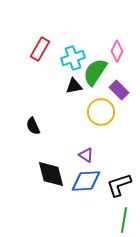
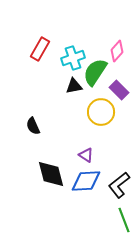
pink diamond: rotated 15 degrees clockwise
black L-shape: rotated 20 degrees counterclockwise
green line: rotated 30 degrees counterclockwise
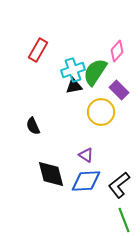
red rectangle: moved 2 px left, 1 px down
cyan cross: moved 12 px down
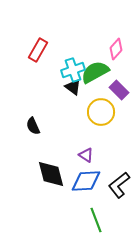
pink diamond: moved 1 px left, 2 px up
green semicircle: rotated 28 degrees clockwise
black triangle: moved 1 px left, 1 px down; rotated 48 degrees clockwise
green line: moved 28 px left
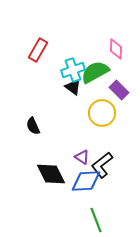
pink diamond: rotated 40 degrees counterclockwise
yellow circle: moved 1 px right, 1 px down
purple triangle: moved 4 px left, 2 px down
black diamond: rotated 12 degrees counterclockwise
black L-shape: moved 17 px left, 20 px up
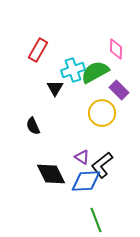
black triangle: moved 18 px left, 1 px down; rotated 24 degrees clockwise
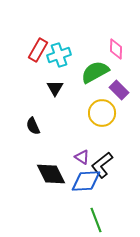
cyan cross: moved 14 px left, 15 px up
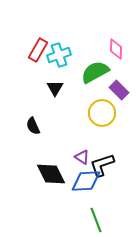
black L-shape: rotated 20 degrees clockwise
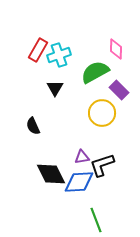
purple triangle: rotated 42 degrees counterclockwise
blue diamond: moved 7 px left, 1 px down
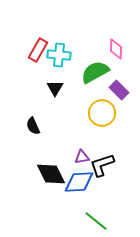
cyan cross: rotated 25 degrees clockwise
green line: moved 1 px down; rotated 30 degrees counterclockwise
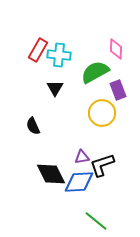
purple rectangle: moved 1 px left; rotated 24 degrees clockwise
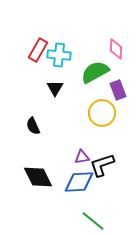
black diamond: moved 13 px left, 3 px down
green line: moved 3 px left
